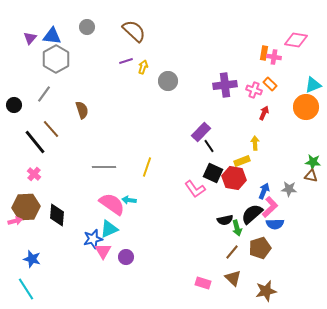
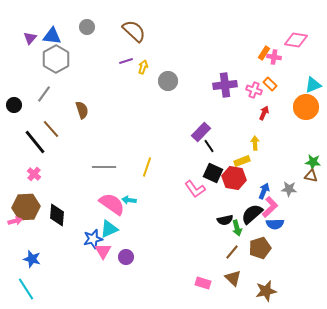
orange rectangle at (264, 53): rotated 24 degrees clockwise
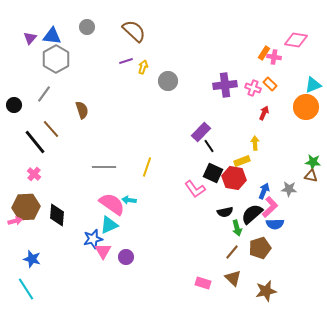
pink cross at (254, 90): moved 1 px left, 2 px up
black semicircle at (225, 220): moved 8 px up
cyan triangle at (109, 229): moved 4 px up
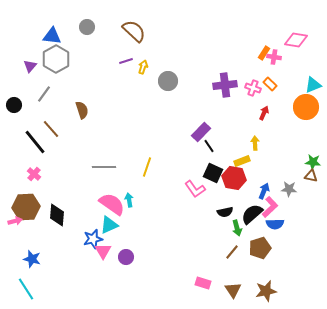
purple triangle at (30, 38): moved 28 px down
cyan arrow at (129, 200): rotated 72 degrees clockwise
brown triangle at (233, 278): moved 12 px down; rotated 12 degrees clockwise
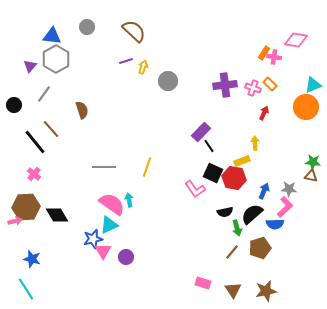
pink L-shape at (270, 207): moved 15 px right
black diamond at (57, 215): rotated 35 degrees counterclockwise
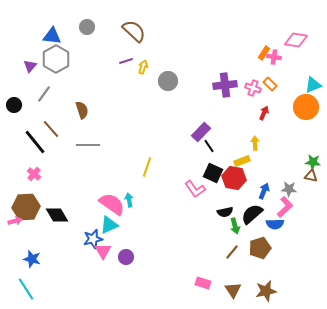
gray line at (104, 167): moved 16 px left, 22 px up
green arrow at (237, 228): moved 2 px left, 2 px up
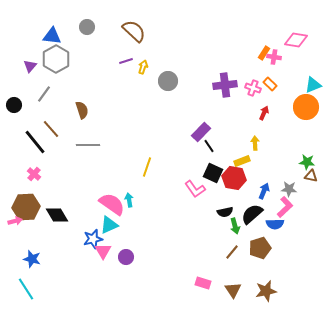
green star at (313, 162): moved 6 px left
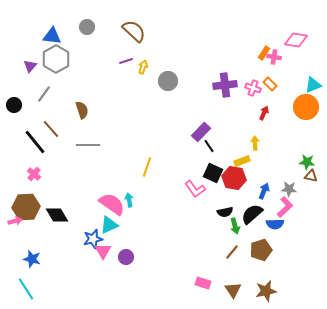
brown pentagon at (260, 248): moved 1 px right, 2 px down
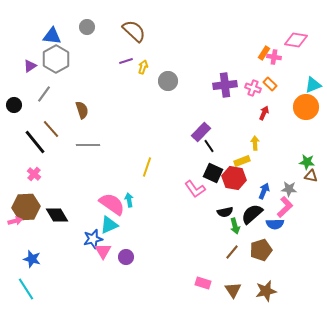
purple triangle at (30, 66): rotated 16 degrees clockwise
